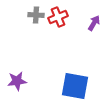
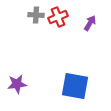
purple arrow: moved 4 px left
purple star: moved 3 px down
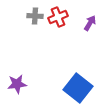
gray cross: moved 1 px left, 1 px down
blue square: moved 3 px right, 2 px down; rotated 28 degrees clockwise
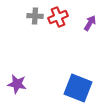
purple star: rotated 18 degrees clockwise
blue square: rotated 16 degrees counterclockwise
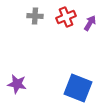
red cross: moved 8 px right
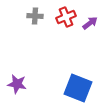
purple arrow: rotated 21 degrees clockwise
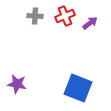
red cross: moved 1 px left, 1 px up
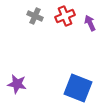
gray cross: rotated 21 degrees clockwise
purple arrow: rotated 77 degrees counterclockwise
